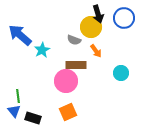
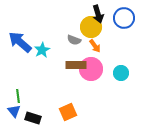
blue arrow: moved 7 px down
orange arrow: moved 1 px left, 5 px up
pink circle: moved 25 px right, 12 px up
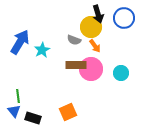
blue arrow: rotated 80 degrees clockwise
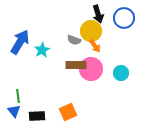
yellow circle: moved 4 px down
black rectangle: moved 4 px right, 2 px up; rotated 21 degrees counterclockwise
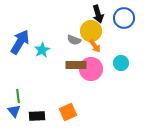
cyan circle: moved 10 px up
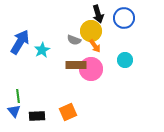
cyan circle: moved 4 px right, 3 px up
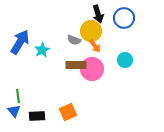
pink circle: moved 1 px right
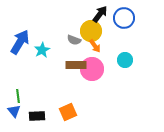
black arrow: moved 2 px right; rotated 126 degrees counterclockwise
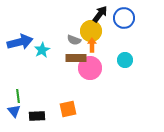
blue arrow: rotated 45 degrees clockwise
orange arrow: moved 3 px left, 1 px up; rotated 144 degrees counterclockwise
brown rectangle: moved 7 px up
pink circle: moved 2 px left, 1 px up
orange square: moved 3 px up; rotated 12 degrees clockwise
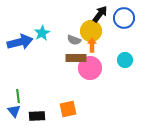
cyan star: moved 17 px up
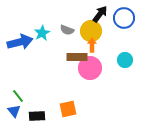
gray semicircle: moved 7 px left, 10 px up
brown rectangle: moved 1 px right, 1 px up
green line: rotated 32 degrees counterclockwise
